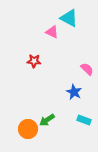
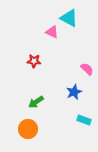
blue star: rotated 21 degrees clockwise
green arrow: moved 11 px left, 18 px up
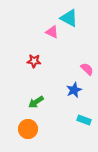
blue star: moved 2 px up
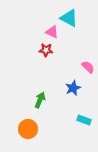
red star: moved 12 px right, 11 px up
pink semicircle: moved 1 px right, 2 px up
blue star: moved 1 px left, 2 px up
green arrow: moved 4 px right, 2 px up; rotated 147 degrees clockwise
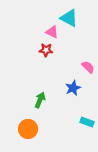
cyan rectangle: moved 3 px right, 2 px down
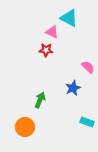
orange circle: moved 3 px left, 2 px up
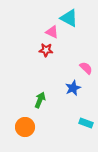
pink semicircle: moved 2 px left, 1 px down
cyan rectangle: moved 1 px left, 1 px down
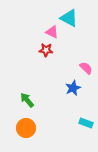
green arrow: moved 13 px left; rotated 63 degrees counterclockwise
orange circle: moved 1 px right, 1 px down
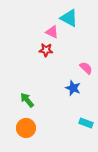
blue star: rotated 28 degrees counterclockwise
